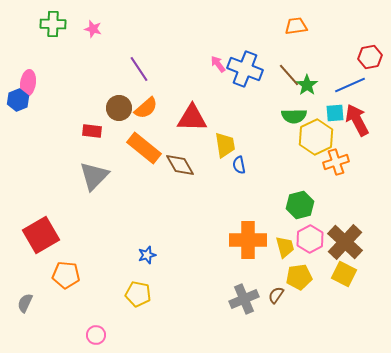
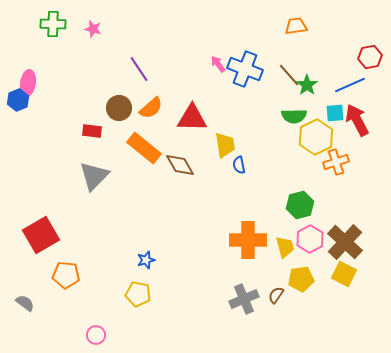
orange semicircle at (146, 108): moved 5 px right
blue star at (147, 255): moved 1 px left, 5 px down
yellow pentagon at (299, 277): moved 2 px right, 2 px down
gray semicircle at (25, 303): rotated 102 degrees clockwise
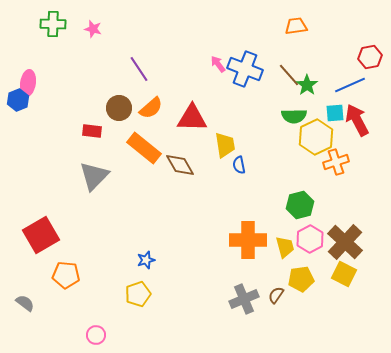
yellow pentagon at (138, 294): rotated 30 degrees counterclockwise
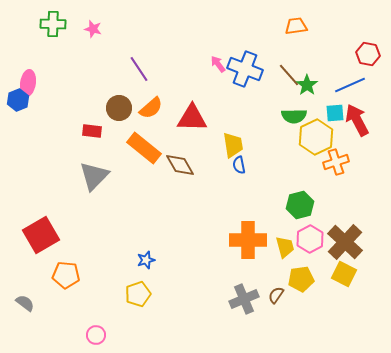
red hexagon at (370, 57): moved 2 px left, 3 px up; rotated 20 degrees clockwise
yellow trapezoid at (225, 145): moved 8 px right
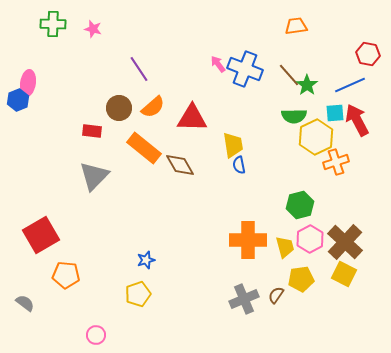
orange semicircle at (151, 108): moved 2 px right, 1 px up
